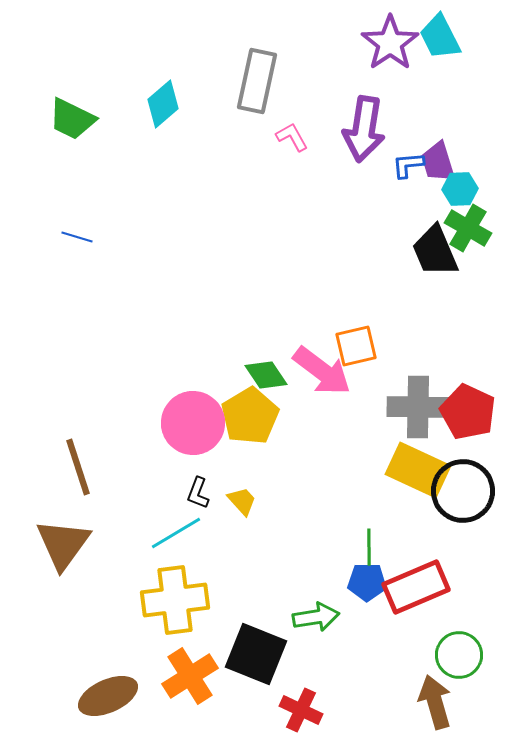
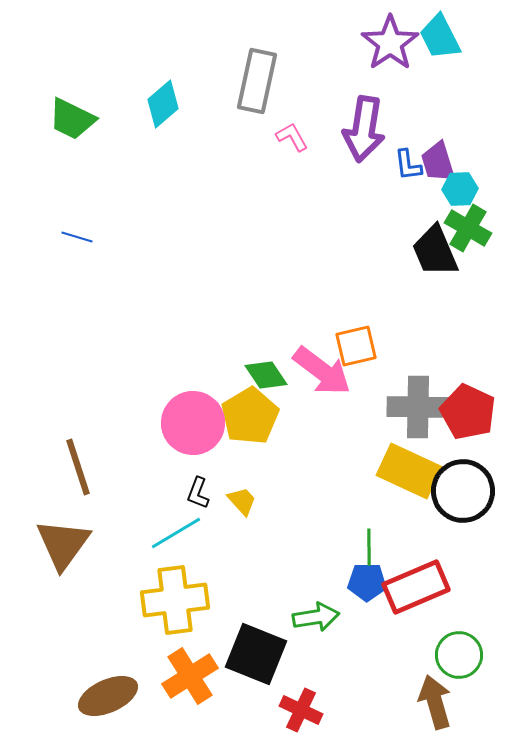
blue L-shape: rotated 92 degrees counterclockwise
yellow rectangle: moved 9 px left, 1 px down
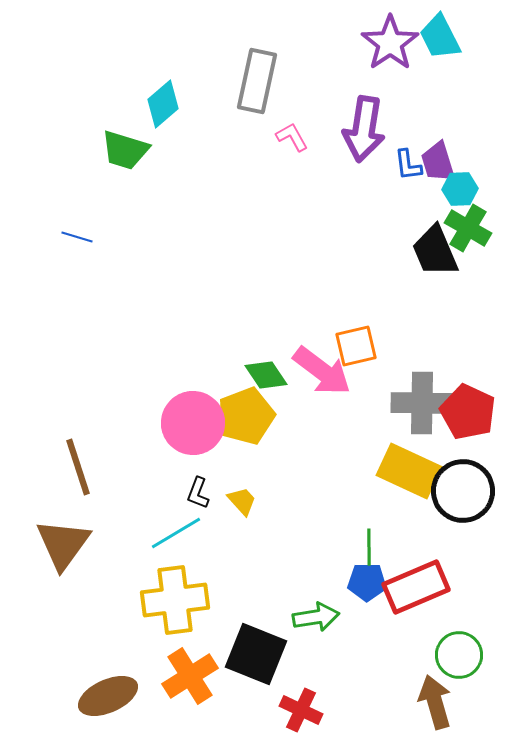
green trapezoid: moved 53 px right, 31 px down; rotated 9 degrees counterclockwise
gray cross: moved 4 px right, 4 px up
yellow pentagon: moved 4 px left; rotated 10 degrees clockwise
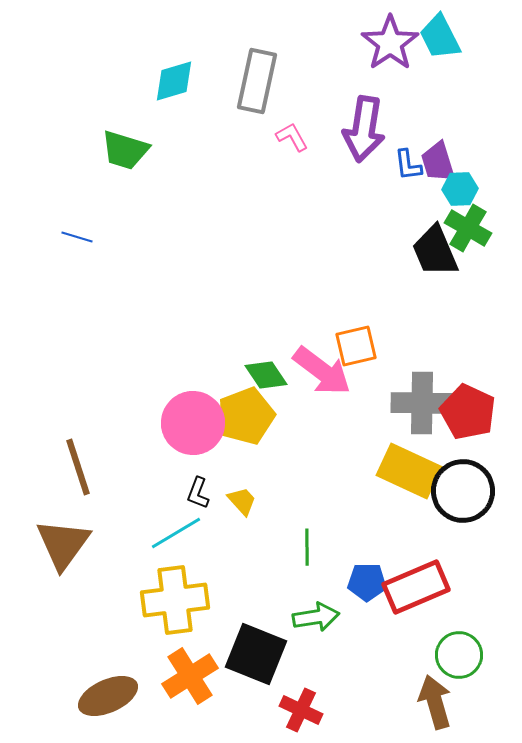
cyan diamond: moved 11 px right, 23 px up; rotated 24 degrees clockwise
green line: moved 62 px left
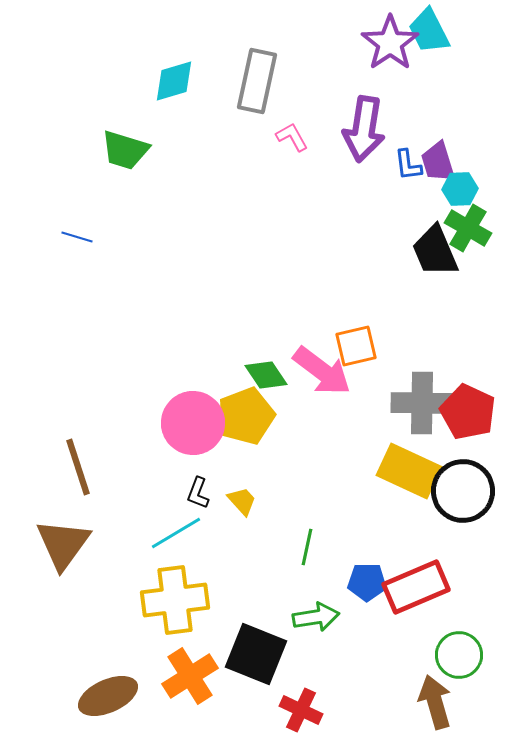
cyan trapezoid: moved 11 px left, 6 px up
green line: rotated 12 degrees clockwise
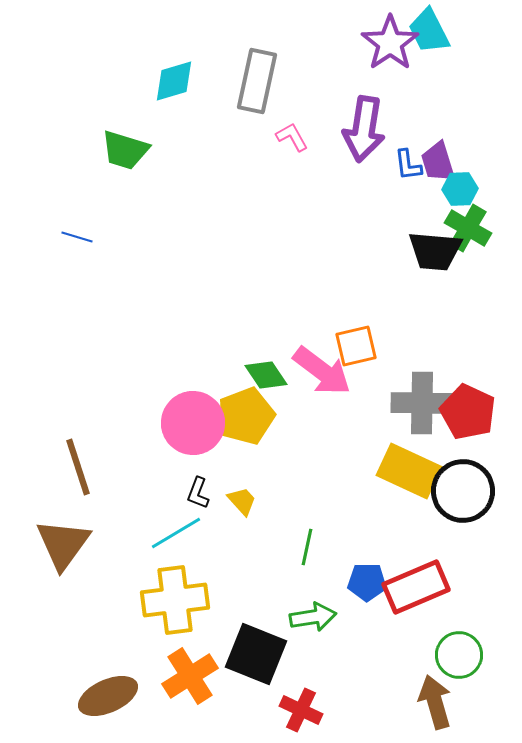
black trapezoid: rotated 62 degrees counterclockwise
green arrow: moved 3 px left
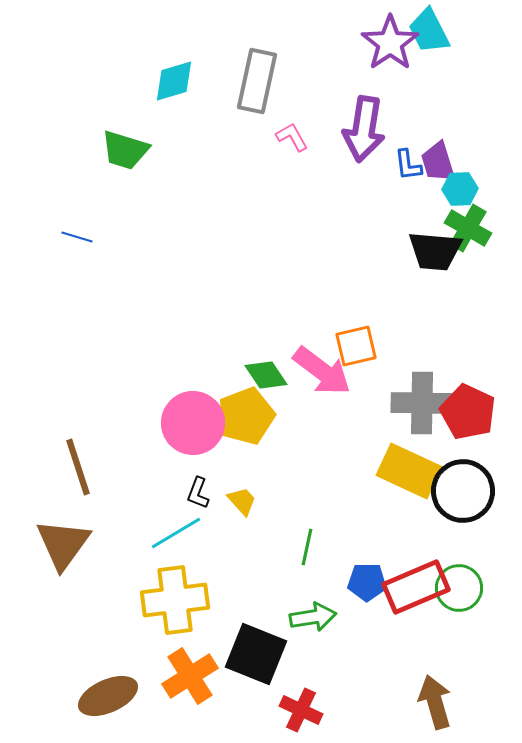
green circle: moved 67 px up
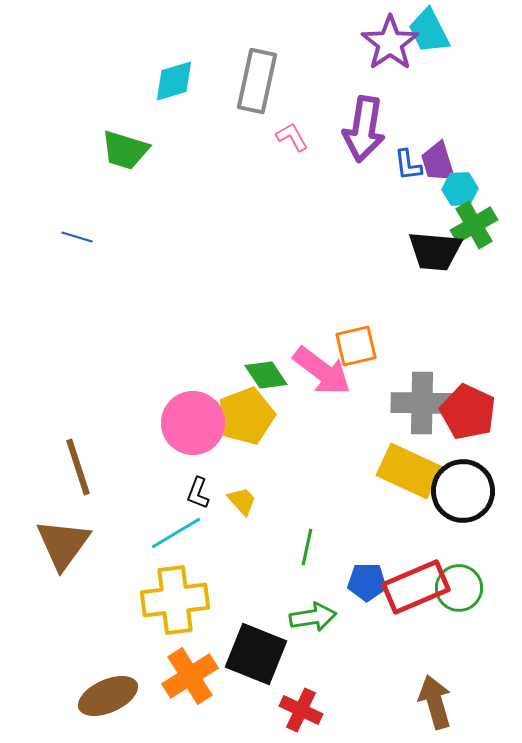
green cross: moved 6 px right, 3 px up; rotated 30 degrees clockwise
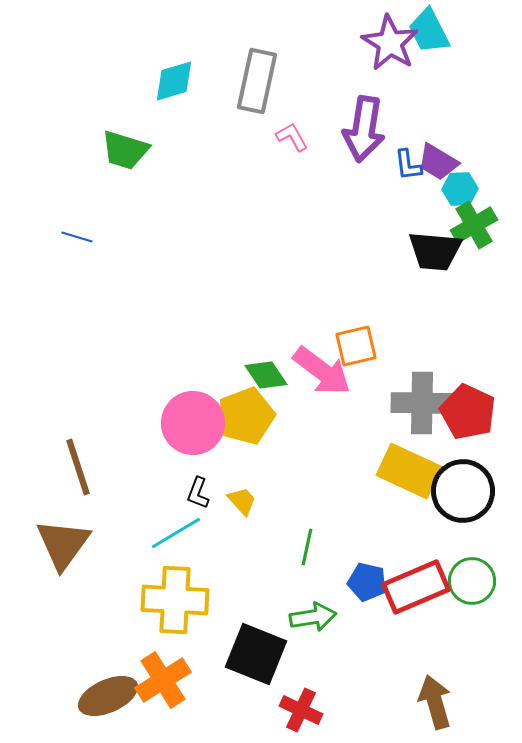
purple star: rotated 6 degrees counterclockwise
purple trapezoid: rotated 42 degrees counterclockwise
blue pentagon: rotated 12 degrees clockwise
green circle: moved 13 px right, 7 px up
yellow cross: rotated 10 degrees clockwise
orange cross: moved 27 px left, 4 px down
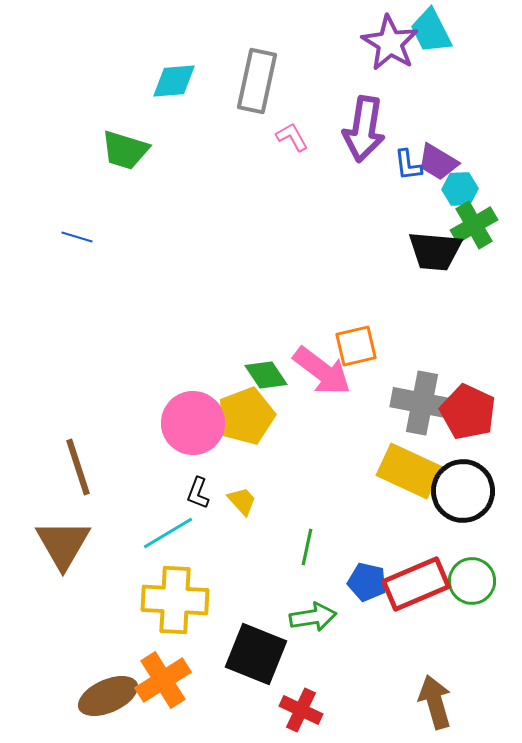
cyan trapezoid: moved 2 px right
cyan diamond: rotated 12 degrees clockwise
gray cross: rotated 10 degrees clockwise
cyan line: moved 8 px left
brown triangle: rotated 6 degrees counterclockwise
red rectangle: moved 3 px up
